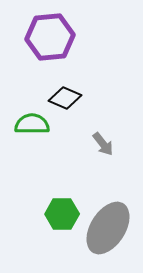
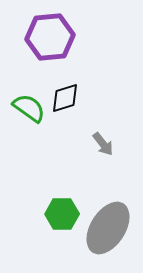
black diamond: rotated 40 degrees counterclockwise
green semicircle: moved 3 px left, 16 px up; rotated 36 degrees clockwise
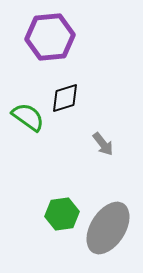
green semicircle: moved 1 px left, 9 px down
green hexagon: rotated 8 degrees counterclockwise
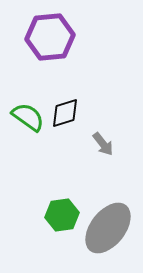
black diamond: moved 15 px down
green hexagon: moved 1 px down
gray ellipse: rotated 6 degrees clockwise
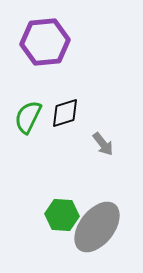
purple hexagon: moved 5 px left, 5 px down
green semicircle: rotated 100 degrees counterclockwise
green hexagon: rotated 12 degrees clockwise
gray ellipse: moved 11 px left, 1 px up
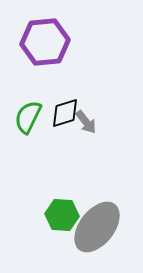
gray arrow: moved 17 px left, 22 px up
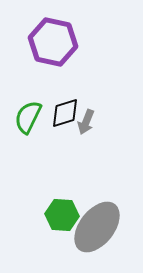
purple hexagon: moved 8 px right; rotated 18 degrees clockwise
gray arrow: rotated 60 degrees clockwise
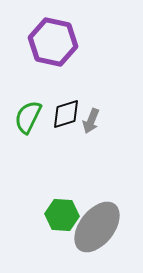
black diamond: moved 1 px right, 1 px down
gray arrow: moved 5 px right, 1 px up
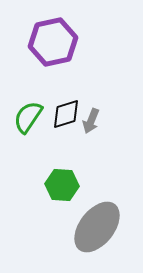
purple hexagon: rotated 24 degrees counterclockwise
green semicircle: rotated 8 degrees clockwise
green hexagon: moved 30 px up
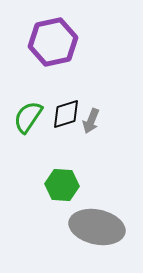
gray ellipse: rotated 64 degrees clockwise
